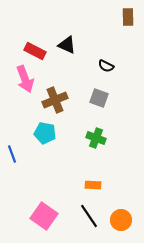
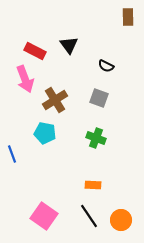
black triangle: moved 2 px right; rotated 30 degrees clockwise
brown cross: rotated 10 degrees counterclockwise
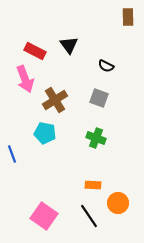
orange circle: moved 3 px left, 17 px up
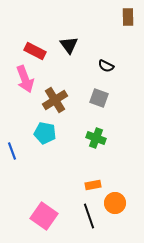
blue line: moved 3 px up
orange rectangle: rotated 14 degrees counterclockwise
orange circle: moved 3 px left
black line: rotated 15 degrees clockwise
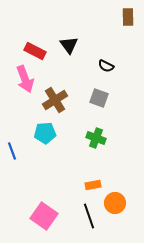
cyan pentagon: rotated 15 degrees counterclockwise
